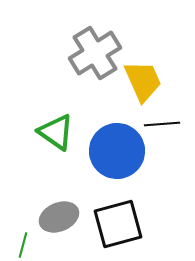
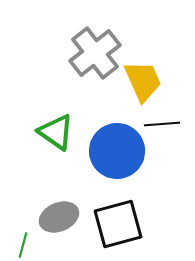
gray cross: rotated 6 degrees counterclockwise
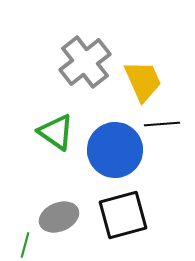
gray cross: moved 10 px left, 9 px down
blue circle: moved 2 px left, 1 px up
black square: moved 5 px right, 9 px up
green line: moved 2 px right
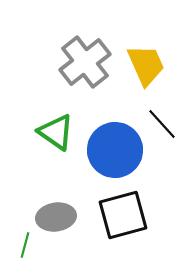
yellow trapezoid: moved 3 px right, 16 px up
black line: rotated 52 degrees clockwise
gray ellipse: moved 3 px left; rotated 15 degrees clockwise
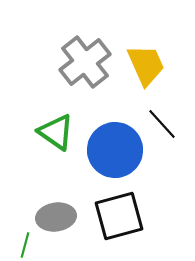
black square: moved 4 px left, 1 px down
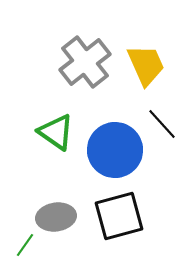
green line: rotated 20 degrees clockwise
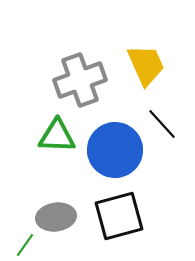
gray cross: moved 5 px left, 18 px down; rotated 18 degrees clockwise
green triangle: moved 1 px right, 4 px down; rotated 33 degrees counterclockwise
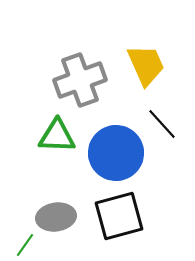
blue circle: moved 1 px right, 3 px down
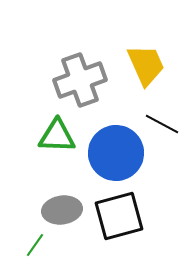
black line: rotated 20 degrees counterclockwise
gray ellipse: moved 6 px right, 7 px up
green line: moved 10 px right
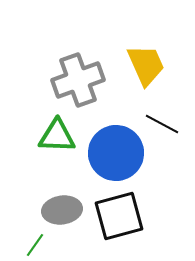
gray cross: moved 2 px left
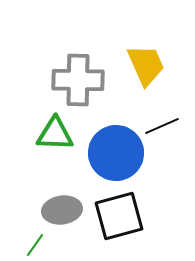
gray cross: rotated 21 degrees clockwise
black line: moved 2 px down; rotated 52 degrees counterclockwise
green triangle: moved 2 px left, 2 px up
